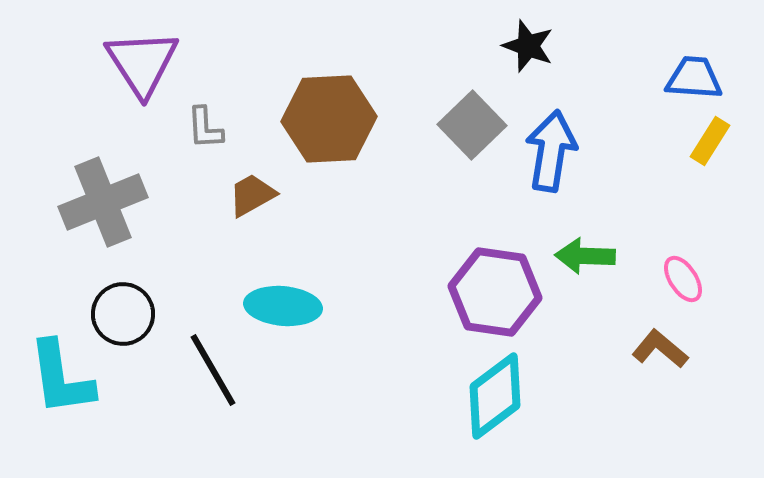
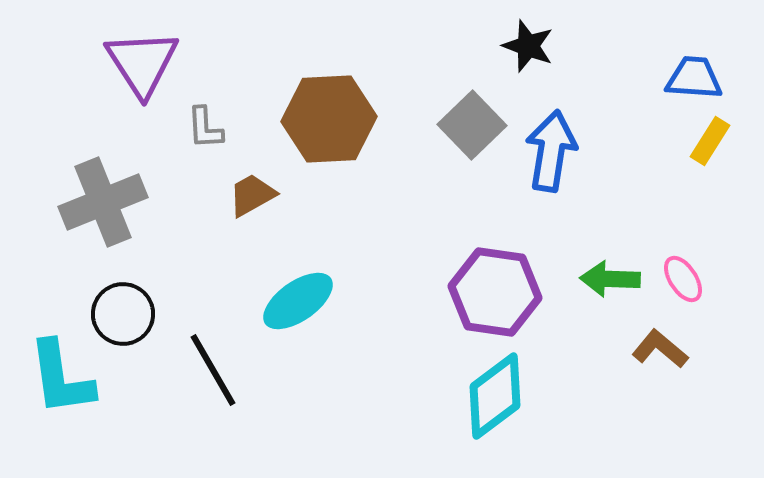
green arrow: moved 25 px right, 23 px down
cyan ellipse: moved 15 px right, 5 px up; rotated 40 degrees counterclockwise
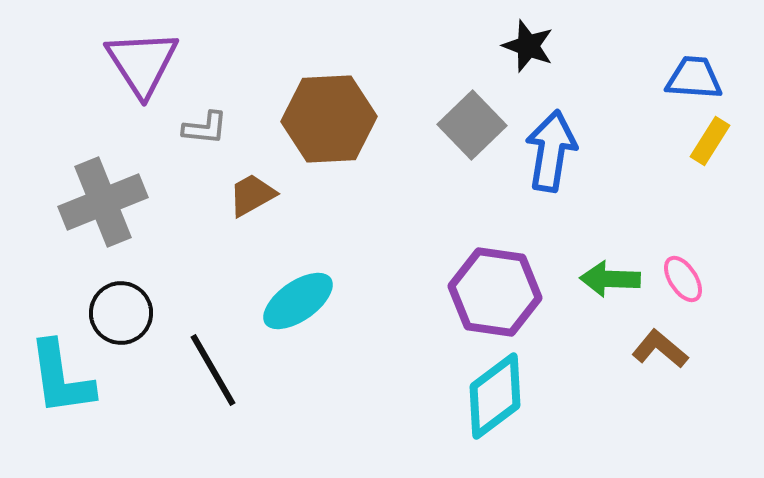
gray L-shape: rotated 81 degrees counterclockwise
black circle: moved 2 px left, 1 px up
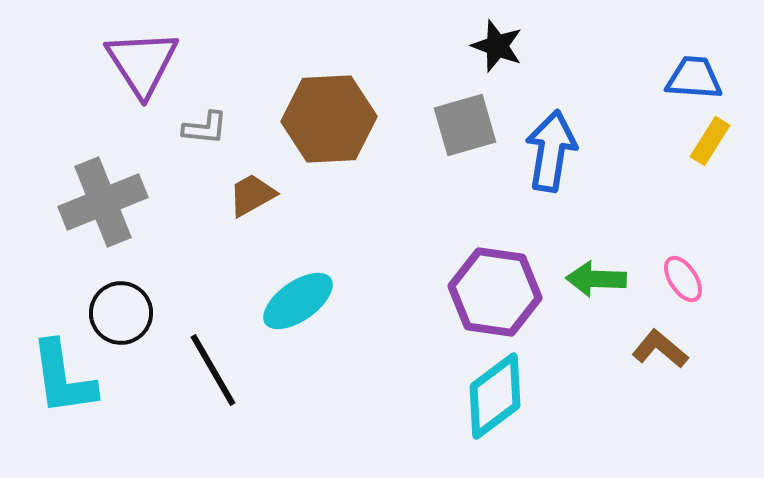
black star: moved 31 px left
gray square: moved 7 px left; rotated 28 degrees clockwise
green arrow: moved 14 px left
cyan L-shape: moved 2 px right
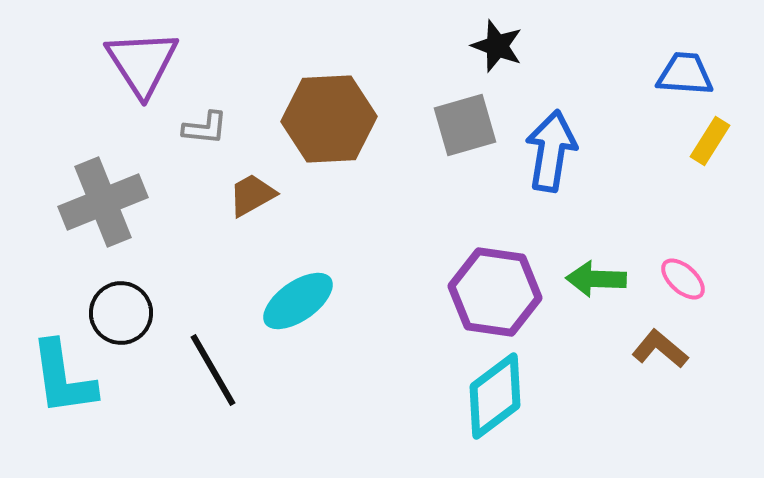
blue trapezoid: moved 9 px left, 4 px up
pink ellipse: rotated 15 degrees counterclockwise
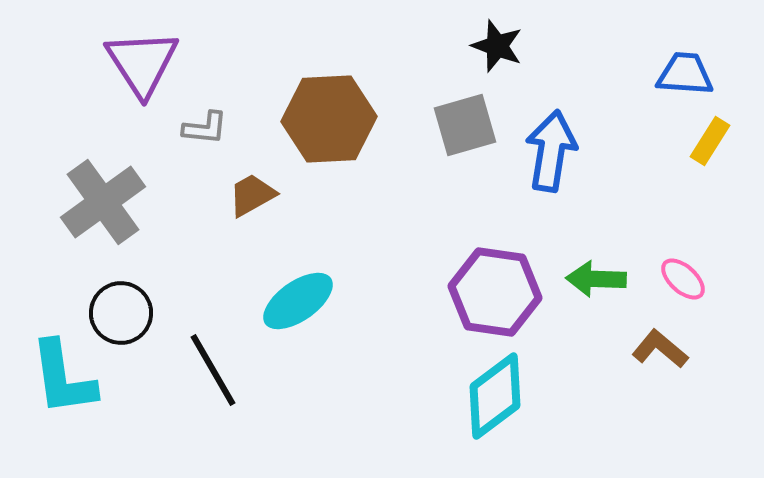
gray cross: rotated 14 degrees counterclockwise
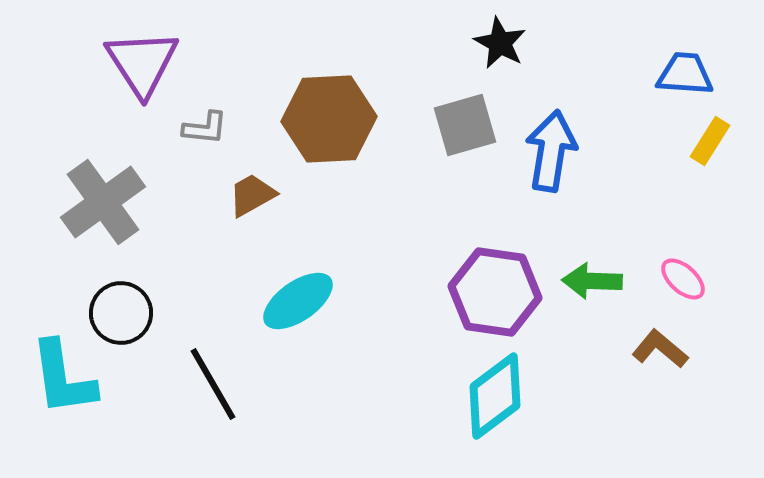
black star: moved 3 px right, 3 px up; rotated 8 degrees clockwise
green arrow: moved 4 px left, 2 px down
black line: moved 14 px down
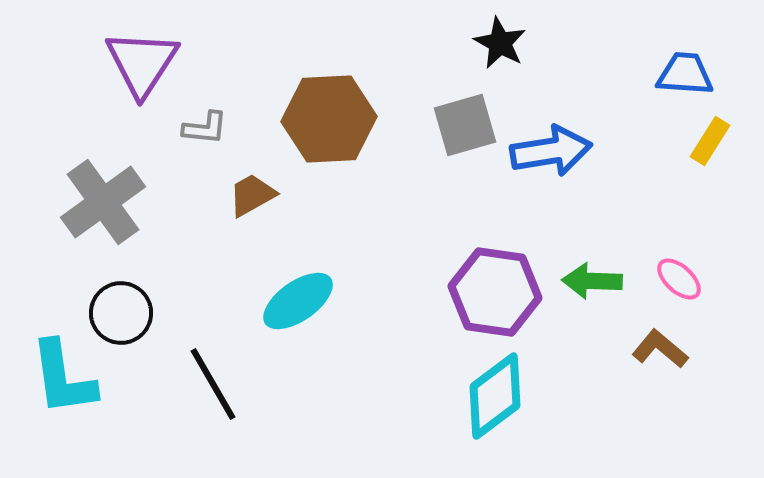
purple triangle: rotated 6 degrees clockwise
blue arrow: rotated 72 degrees clockwise
pink ellipse: moved 4 px left
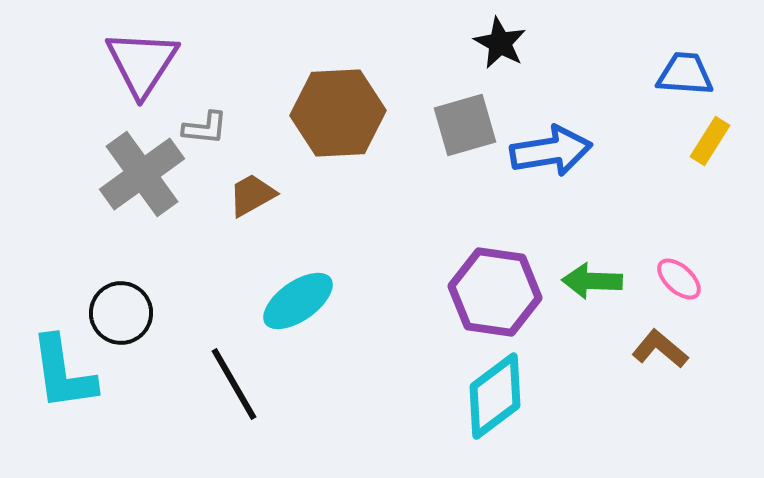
brown hexagon: moved 9 px right, 6 px up
gray cross: moved 39 px right, 28 px up
cyan L-shape: moved 5 px up
black line: moved 21 px right
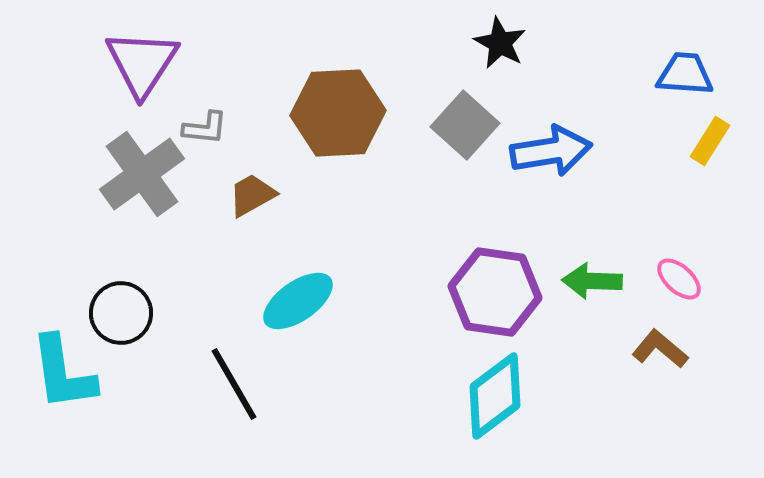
gray square: rotated 32 degrees counterclockwise
